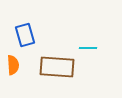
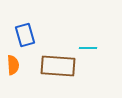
brown rectangle: moved 1 px right, 1 px up
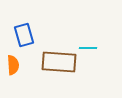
blue rectangle: moved 1 px left
brown rectangle: moved 1 px right, 4 px up
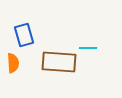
orange semicircle: moved 2 px up
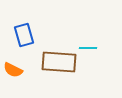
orange semicircle: moved 7 px down; rotated 120 degrees clockwise
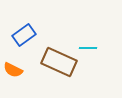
blue rectangle: rotated 70 degrees clockwise
brown rectangle: rotated 20 degrees clockwise
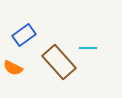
brown rectangle: rotated 24 degrees clockwise
orange semicircle: moved 2 px up
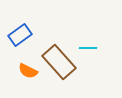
blue rectangle: moved 4 px left
orange semicircle: moved 15 px right, 3 px down
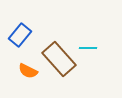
blue rectangle: rotated 15 degrees counterclockwise
brown rectangle: moved 3 px up
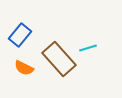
cyan line: rotated 18 degrees counterclockwise
orange semicircle: moved 4 px left, 3 px up
